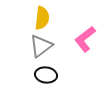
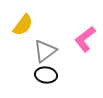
yellow semicircle: moved 19 px left, 7 px down; rotated 30 degrees clockwise
gray triangle: moved 4 px right, 5 px down
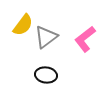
gray triangle: moved 1 px right, 14 px up
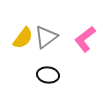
yellow semicircle: moved 13 px down
black ellipse: moved 2 px right
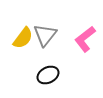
gray triangle: moved 1 px left, 2 px up; rotated 15 degrees counterclockwise
black ellipse: rotated 35 degrees counterclockwise
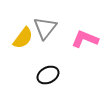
gray triangle: moved 7 px up
pink L-shape: rotated 60 degrees clockwise
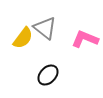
gray triangle: rotated 30 degrees counterclockwise
black ellipse: rotated 20 degrees counterclockwise
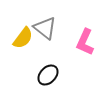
pink L-shape: moved 3 px down; rotated 88 degrees counterclockwise
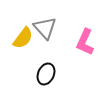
gray triangle: rotated 10 degrees clockwise
black ellipse: moved 2 px left, 1 px up; rotated 20 degrees counterclockwise
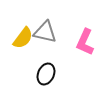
gray triangle: moved 4 px down; rotated 35 degrees counterclockwise
